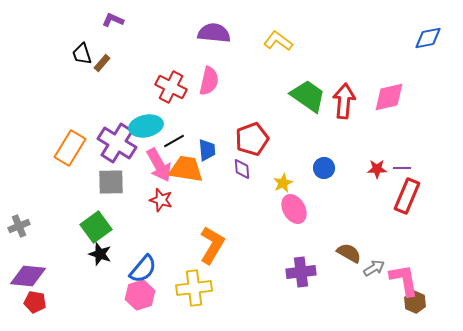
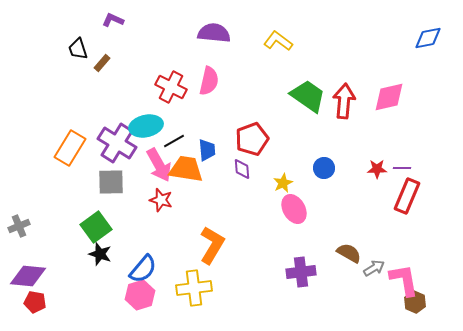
black trapezoid at (82, 54): moved 4 px left, 5 px up
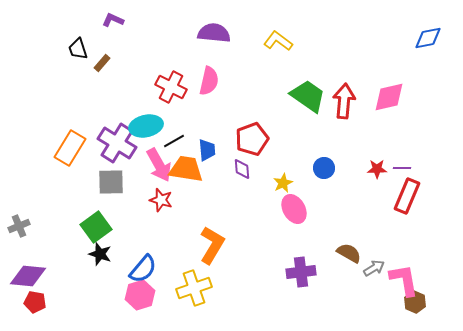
yellow cross at (194, 288): rotated 12 degrees counterclockwise
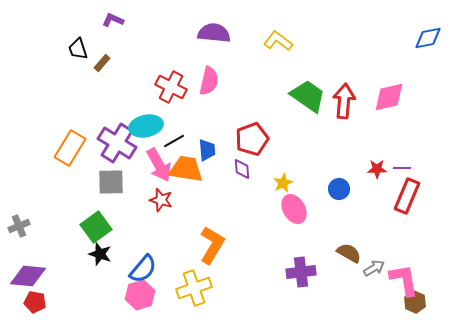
blue circle at (324, 168): moved 15 px right, 21 px down
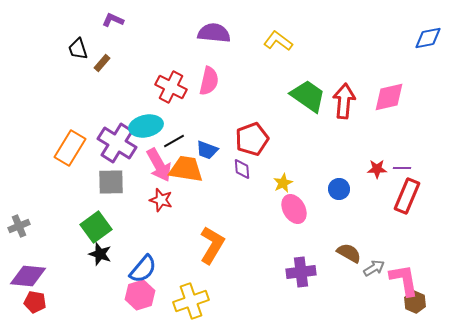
blue trapezoid at (207, 150): rotated 115 degrees clockwise
yellow cross at (194, 288): moved 3 px left, 13 px down
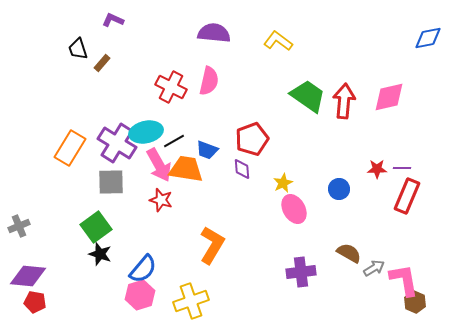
cyan ellipse at (146, 126): moved 6 px down
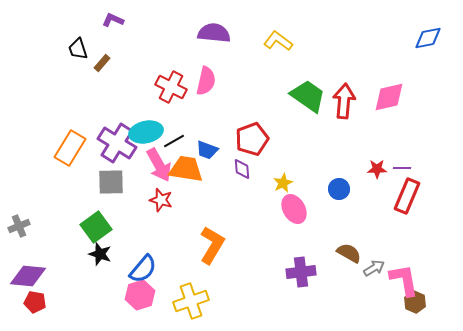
pink semicircle at (209, 81): moved 3 px left
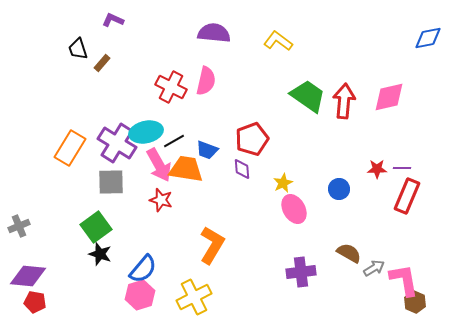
yellow cross at (191, 301): moved 3 px right, 4 px up; rotated 8 degrees counterclockwise
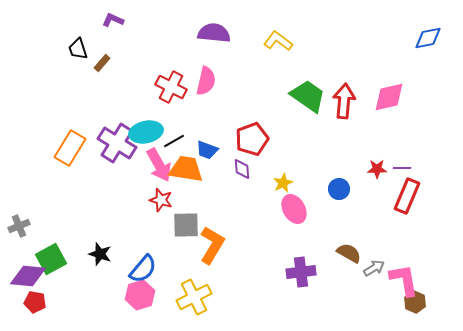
gray square at (111, 182): moved 75 px right, 43 px down
green square at (96, 227): moved 45 px left, 32 px down; rotated 8 degrees clockwise
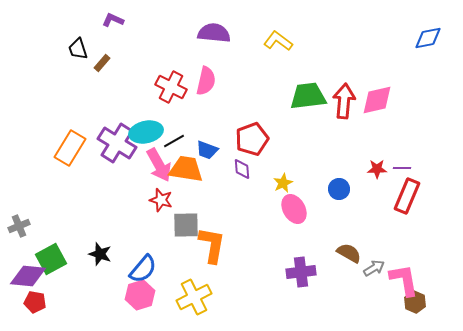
green trapezoid at (308, 96): rotated 42 degrees counterclockwise
pink diamond at (389, 97): moved 12 px left, 3 px down
orange L-shape at (212, 245): rotated 21 degrees counterclockwise
